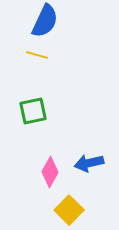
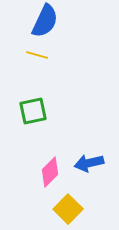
pink diamond: rotated 16 degrees clockwise
yellow square: moved 1 px left, 1 px up
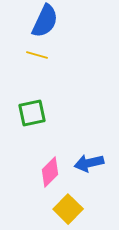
green square: moved 1 px left, 2 px down
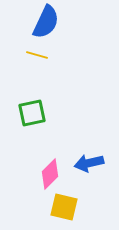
blue semicircle: moved 1 px right, 1 px down
pink diamond: moved 2 px down
yellow square: moved 4 px left, 2 px up; rotated 32 degrees counterclockwise
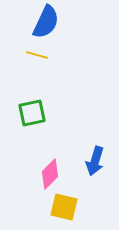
blue arrow: moved 6 px right, 2 px up; rotated 60 degrees counterclockwise
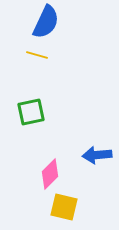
green square: moved 1 px left, 1 px up
blue arrow: moved 2 px right, 6 px up; rotated 68 degrees clockwise
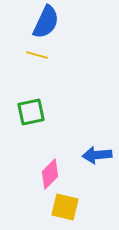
yellow square: moved 1 px right
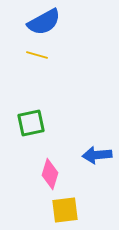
blue semicircle: moved 2 px left; rotated 36 degrees clockwise
green square: moved 11 px down
pink diamond: rotated 28 degrees counterclockwise
yellow square: moved 3 px down; rotated 20 degrees counterclockwise
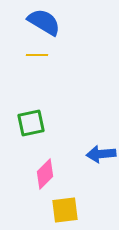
blue semicircle: rotated 120 degrees counterclockwise
yellow line: rotated 15 degrees counterclockwise
blue arrow: moved 4 px right, 1 px up
pink diamond: moved 5 px left; rotated 28 degrees clockwise
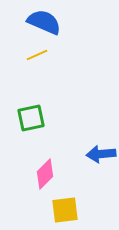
blue semicircle: rotated 8 degrees counterclockwise
yellow line: rotated 25 degrees counterclockwise
green square: moved 5 px up
